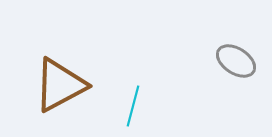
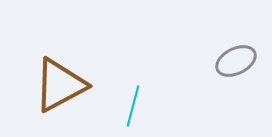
gray ellipse: rotated 60 degrees counterclockwise
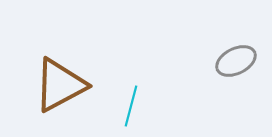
cyan line: moved 2 px left
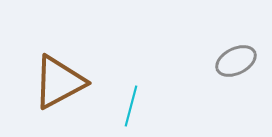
brown triangle: moved 1 px left, 3 px up
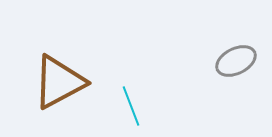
cyan line: rotated 36 degrees counterclockwise
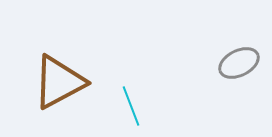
gray ellipse: moved 3 px right, 2 px down
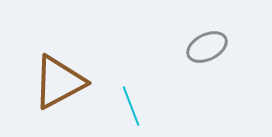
gray ellipse: moved 32 px left, 16 px up
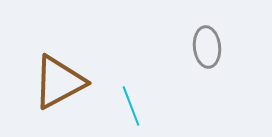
gray ellipse: rotated 69 degrees counterclockwise
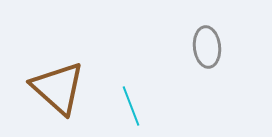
brown triangle: moved 1 px left, 6 px down; rotated 50 degrees counterclockwise
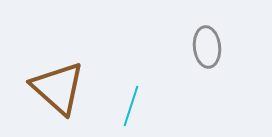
cyan line: rotated 39 degrees clockwise
